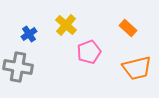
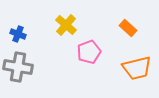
blue cross: moved 11 px left; rotated 35 degrees counterclockwise
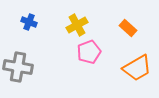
yellow cross: moved 11 px right; rotated 20 degrees clockwise
blue cross: moved 11 px right, 12 px up
orange trapezoid: rotated 16 degrees counterclockwise
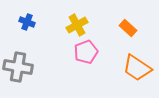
blue cross: moved 2 px left
pink pentagon: moved 3 px left
orange trapezoid: rotated 64 degrees clockwise
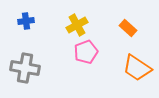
blue cross: moved 1 px left, 1 px up; rotated 28 degrees counterclockwise
gray cross: moved 7 px right, 1 px down
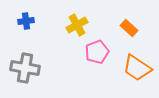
orange rectangle: moved 1 px right
pink pentagon: moved 11 px right
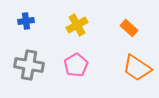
pink pentagon: moved 21 px left, 13 px down; rotated 10 degrees counterclockwise
gray cross: moved 4 px right, 3 px up
